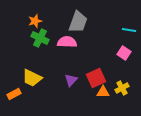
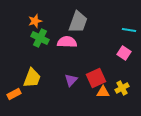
yellow trapezoid: rotated 95 degrees counterclockwise
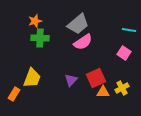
gray trapezoid: moved 2 px down; rotated 30 degrees clockwise
green cross: rotated 24 degrees counterclockwise
pink semicircle: moved 16 px right; rotated 144 degrees clockwise
orange rectangle: rotated 32 degrees counterclockwise
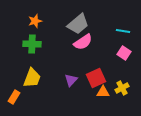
cyan line: moved 6 px left, 1 px down
green cross: moved 8 px left, 6 px down
orange rectangle: moved 3 px down
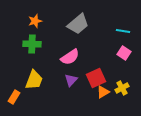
pink semicircle: moved 13 px left, 15 px down
yellow trapezoid: moved 2 px right, 2 px down
orange triangle: rotated 32 degrees counterclockwise
